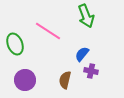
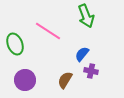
brown semicircle: rotated 18 degrees clockwise
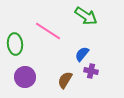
green arrow: rotated 35 degrees counterclockwise
green ellipse: rotated 15 degrees clockwise
purple circle: moved 3 px up
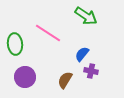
pink line: moved 2 px down
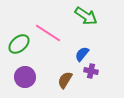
green ellipse: moved 4 px right; rotated 55 degrees clockwise
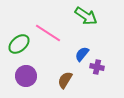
purple cross: moved 6 px right, 4 px up
purple circle: moved 1 px right, 1 px up
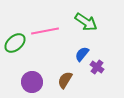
green arrow: moved 6 px down
pink line: moved 3 px left, 2 px up; rotated 44 degrees counterclockwise
green ellipse: moved 4 px left, 1 px up
purple cross: rotated 24 degrees clockwise
purple circle: moved 6 px right, 6 px down
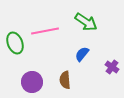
green ellipse: rotated 70 degrees counterclockwise
purple cross: moved 15 px right
brown semicircle: rotated 36 degrees counterclockwise
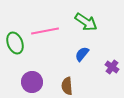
brown semicircle: moved 2 px right, 6 px down
